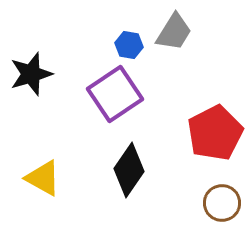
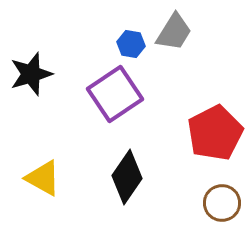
blue hexagon: moved 2 px right, 1 px up
black diamond: moved 2 px left, 7 px down
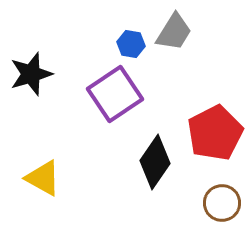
black diamond: moved 28 px right, 15 px up
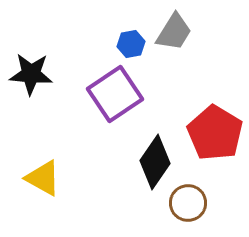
blue hexagon: rotated 20 degrees counterclockwise
black star: rotated 21 degrees clockwise
red pentagon: rotated 14 degrees counterclockwise
brown circle: moved 34 px left
